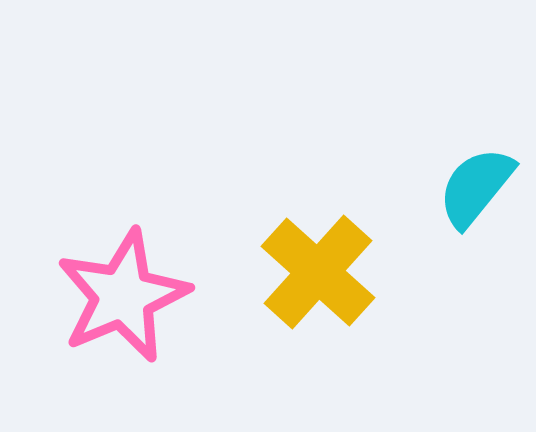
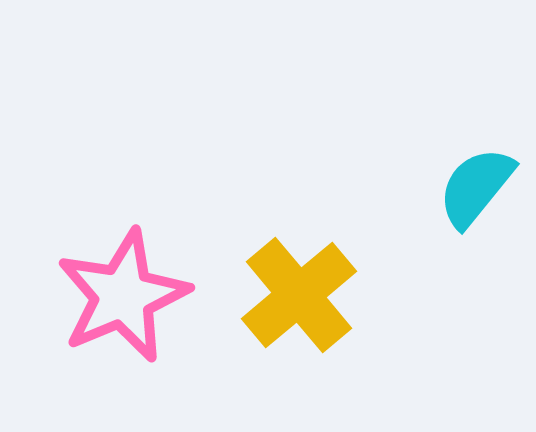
yellow cross: moved 19 px left, 23 px down; rotated 8 degrees clockwise
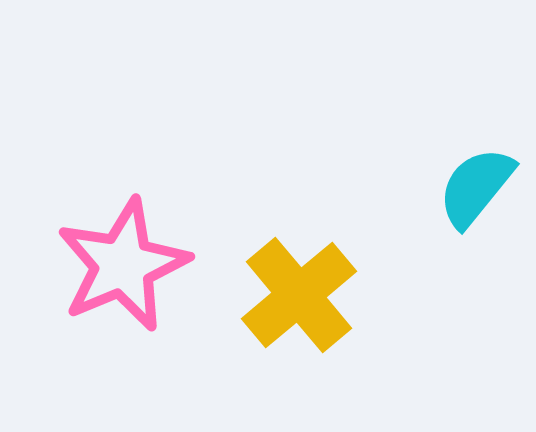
pink star: moved 31 px up
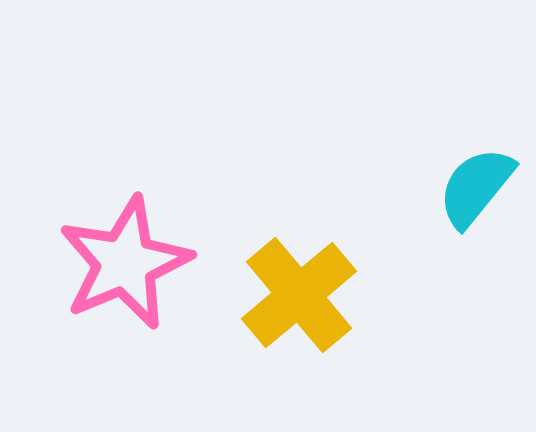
pink star: moved 2 px right, 2 px up
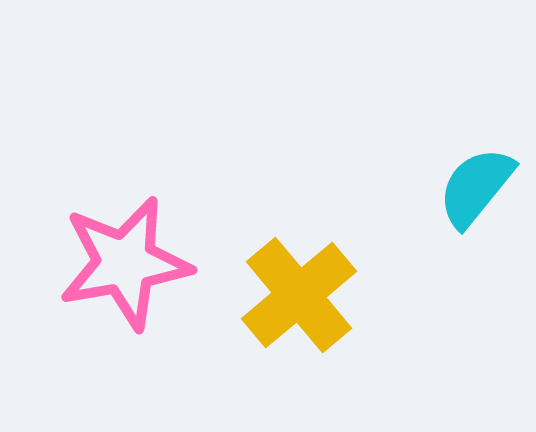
pink star: rotated 13 degrees clockwise
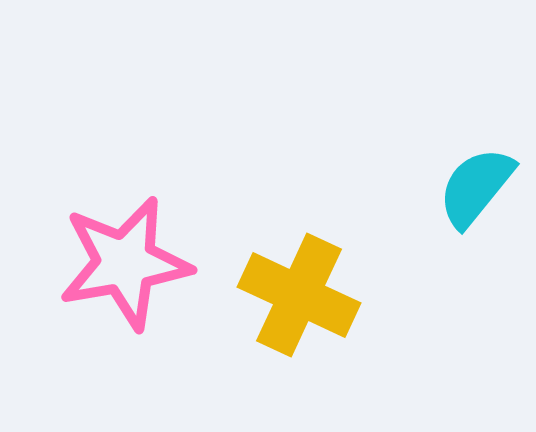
yellow cross: rotated 25 degrees counterclockwise
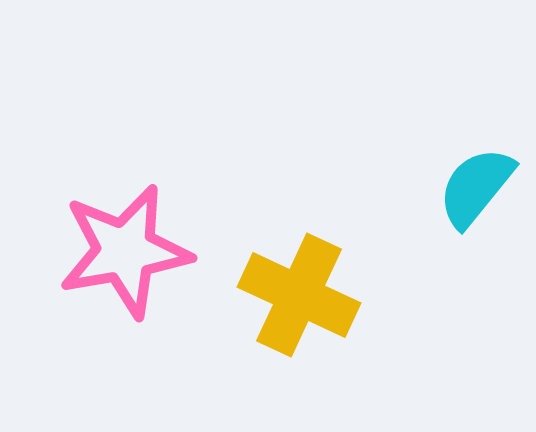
pink star: moved 12 px up
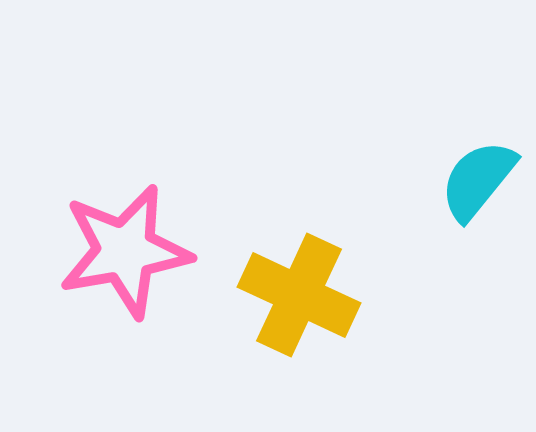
cyan semicircle: moved 2 px right, 7 px up
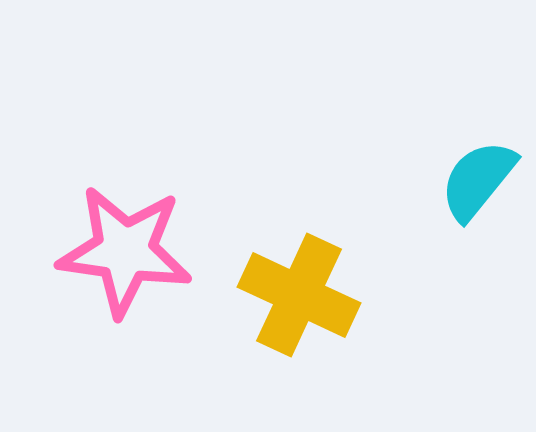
pink star: rotated 18 degrees clockwise
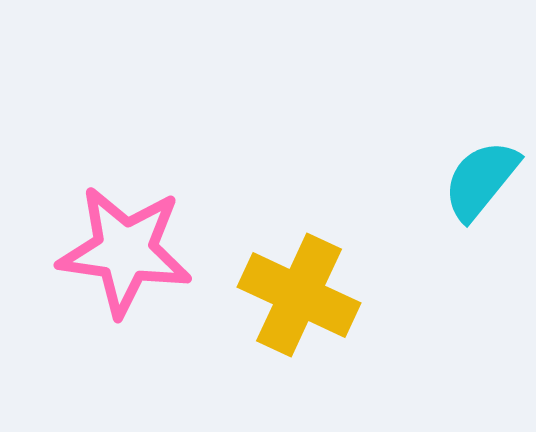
cyan semicircle: moved 3 px right
